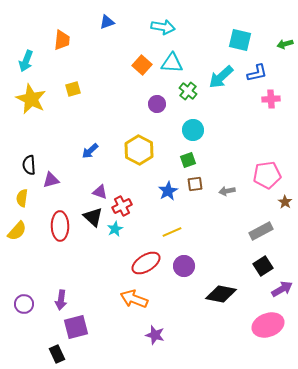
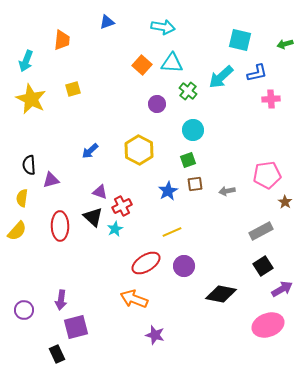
purple circle at (24, 304): moved 6 px down
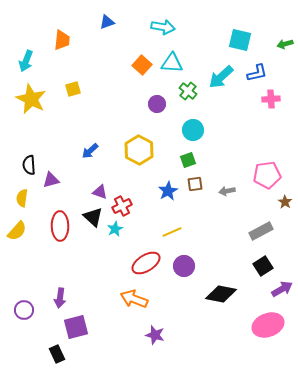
purple arrow at (61, 300): moved 1 px left, 2 px up
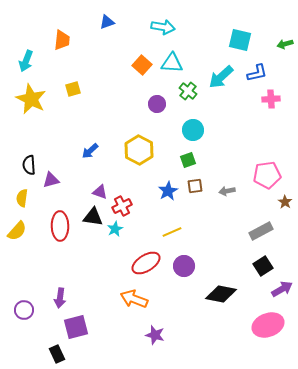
brown square at (195, 184): moved 2 px down
black triangle at (93, 217): rotated 35 degrees counterclockwise
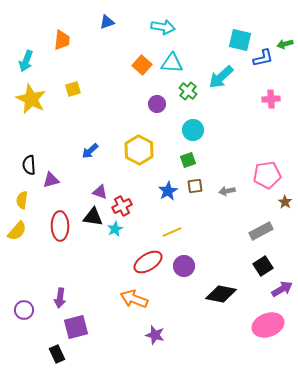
blue L-shape at (257, 73): moved 6 px right, 15 px up
yellow semicircle at (22, 198): moved 2 px down
red ellipse at (146, 263): moved 2 px right, 1 px up
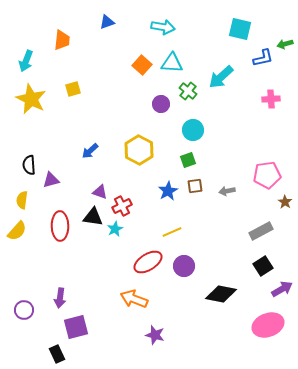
cyan square at (240, 40): moved 11 px up
purple circle at (157, 104): moved 4 px right
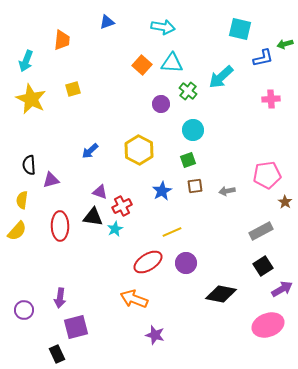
blue star at (168, 191): moved 6 px left
purple circle at (184, 266): moved 2 px right, 3 px up
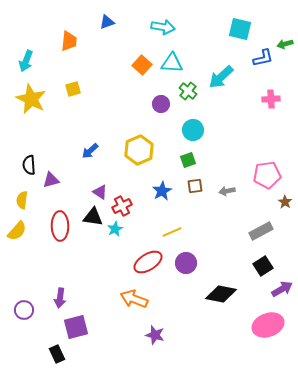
orange trapezoid at (62, 40): moved 7 px right, 1 px down
yellow hexagon at (139, 150): rotated 8 degrees clockwise
purple triangle at (100, 192): rotated 14 degrees clockwise
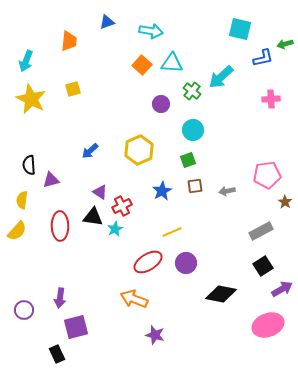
cyan arrow at (163, 27): moved 12 px left, 4 px down
green cross at (188, 91): moved 4 px right
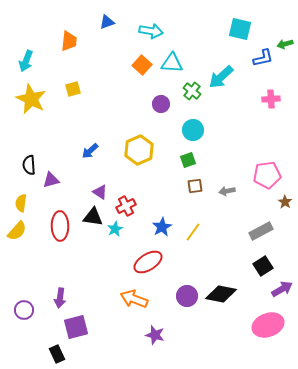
blue star at (162, 191): moved 36 px down
yellow semicircle at (22, 200): moved 1 px left, 3 px down
red cross at (122, 206): moved 4 px right
yellow line at (172, 232): moved 21 px right; rotated 30 degrees counterclockwise
purple circle at (186, 263): moved 1 px right, 33 px down
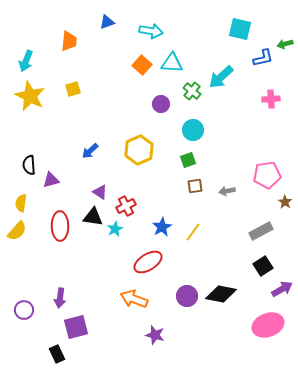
yellow star at (31, 99): moved 1 px left, 3 px up
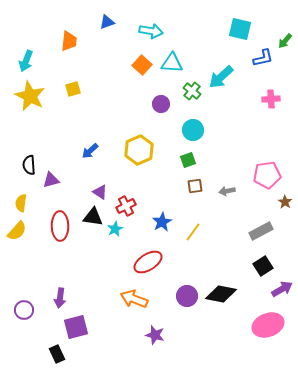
green arrow at (285, 44): moved 3 px up; rotated 35 degrees counterclockwise
blue star at (162, 227): moved 5 px up
